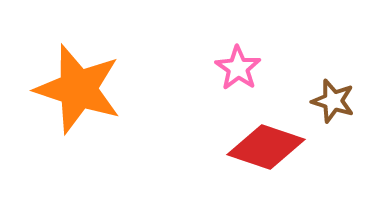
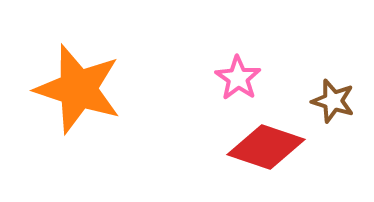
pink star: moved 10 px down
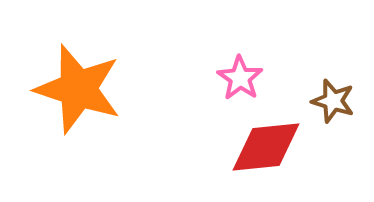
pink star: moved 2 px right
red diamond: rotated 24 degrees counterclockwise
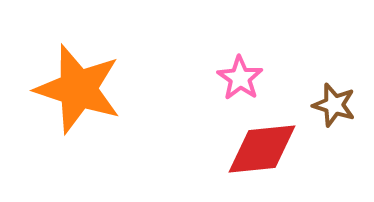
brown star: moved 1 px right, 4 px down
red diamond: moved 4 px left, 2 px down
